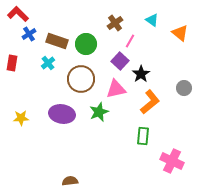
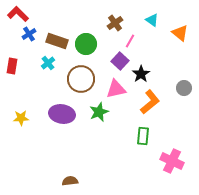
red rectangle: moved 3 px down
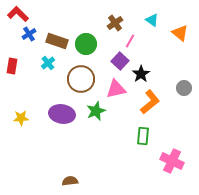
green star: moved 3 px left, 1 px up
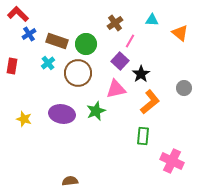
cyan triangle: rotated 32 degrees counterclockwise
brown circle: moved 3 px left, 6 px up
yellow star: moved 3 px right, 1 px down; rotated 21 degrees clockwise
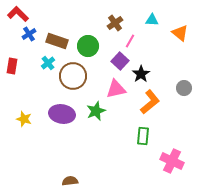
green circle: moved 2 px right, 2 px down
brown circle: moved 5 px left, 3 px down
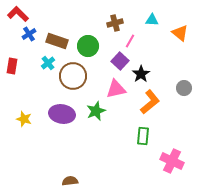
brown cross: rotated 21 degrees clockwise
